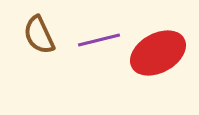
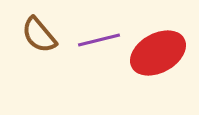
brown semicircle: rotated 15 degrees counterclockwise
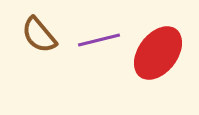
red ellipse: rotated 24 degrees counterclockwise
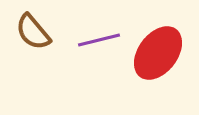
brown semicircle: moved 6 px left, 3 px up
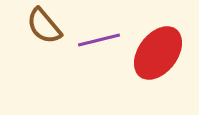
brown semicircle: moved 11 px right, 6 px up
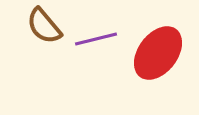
purple line: moved 3 px left, 1 px up
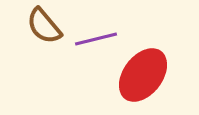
red ellipse: moved 15 px left, 22 px down
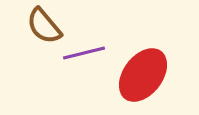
purple line: moved 12 px left, 14 px down
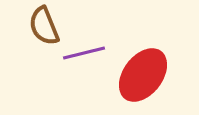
brown semicircle: rotated 18 degrees clockwise
